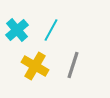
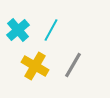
cyan cross: moved 1 px right
gray line: rotated 12 degrees clockwise
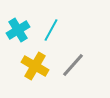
cyan cross: rotated 10 degrees clockwise
gray line: rotated 12 degrees clockwise
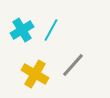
cyan cross: moved 4 px right
yellow cross: moved 8 px down
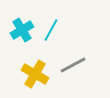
gray line: rotated 20 degrees clockwise
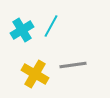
cyan line: moved 4 px up
gray line: rotated 20 degrees clockwise
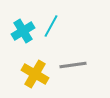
cyan cross: moved 1 px right, 1 px down
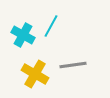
cyan cross: moved 4 px down; rotated 30 degrees counterclockwise
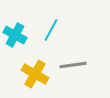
cyan line: moved 4 px down
cyan cross: moved 8 px left
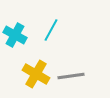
gray line: moved 2 px left, 11 px down
yellow cross: moved 1 px right
